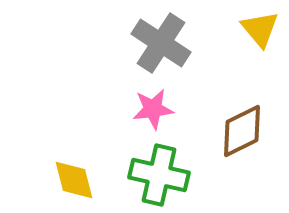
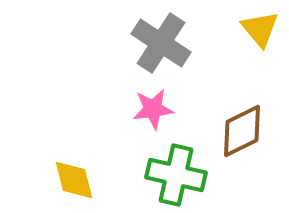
green cross: moved 17 px right
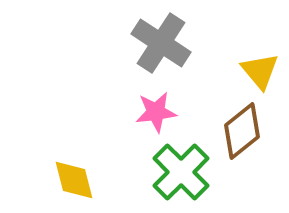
yellow triangle: moved 42 px down
pink star: moved 3 px right, 3 px down
brown diamond: rotated 12 degrees counterclockwise
green cross: moved 5 px right, 3 px up; rotated 32 degrees clockwise
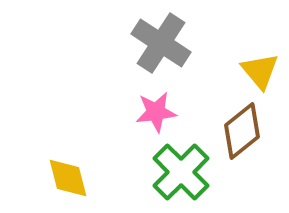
yellow diamond: moved 6 px left, 2 px up
